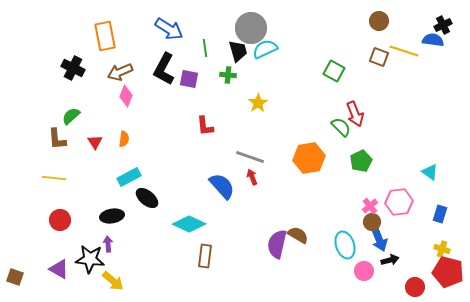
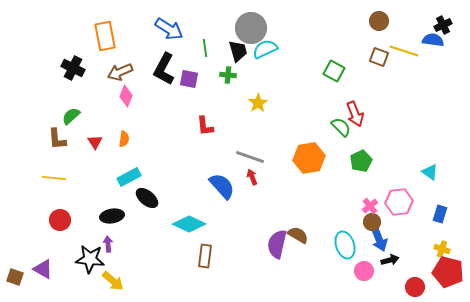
purple triangle at (59, 269): moved 16 px left
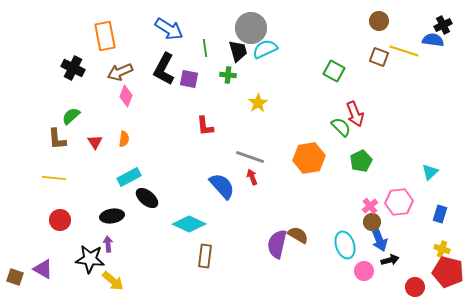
cyan triangle at (430, 172): rotated 42 degrees clockwise
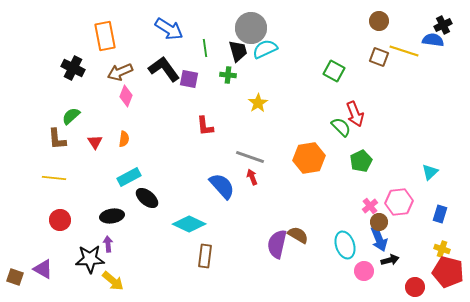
black L-shape at (164, 69): rotated 116 degrees clockwise
brown circle at (372, 222): moved 7 px right
black star at (90, 259): rotated 8 degrees counterclockwise
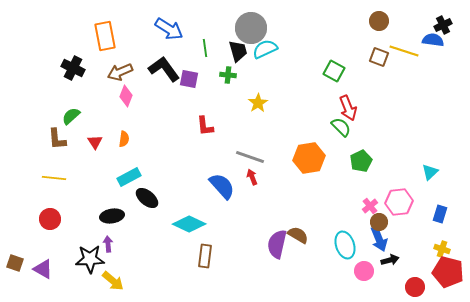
red arrow at (355, 114): moved 7 px left, 6 px up
red circle at (60, 220): moved 10 px left, 1 px up
brown square at (15, 277): moved 14 px up
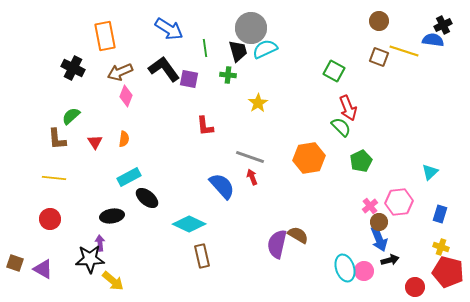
purple arrow at (108, 244): moved 8 px left, 1 px up
cyan ellipse at (345, 245): moved 23 px down
yellow cross at (442, 249): moved 1 px left, 2 px up
brown rectangle at (205, 256): moved 3 px left; rotated 20 degrees counterclockwise
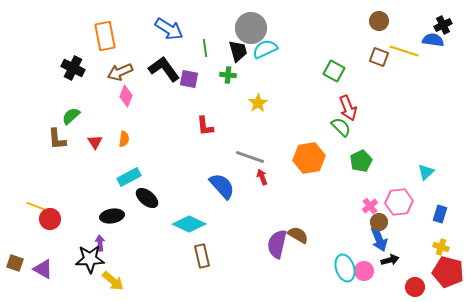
cyan triangle at (430, 172): moved 4 px left
red arrow at (252, 177): moved 10 px right
yellow line at (54, 178): moved 16 px left, 29 px down; rotated 15 degrees clockwise
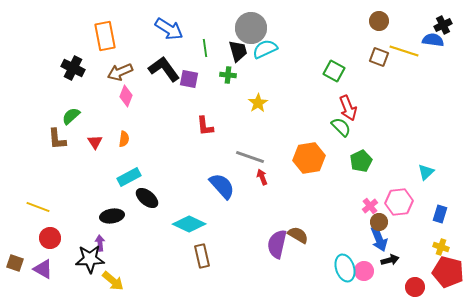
red circle at (50, 219): moved 19 px down
